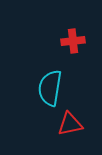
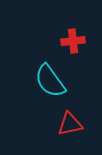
cyan semicircle: moved 7 px up; rotated 45 degrees counterclockwise
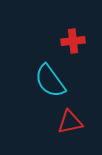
red triangle: moved 2 px up
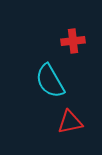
cyan semicircle: rotated 6 degrees clockwise
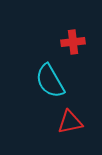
red cross: moved 1 px down
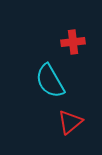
red triangle: rotated 28 degrees counterclockwise
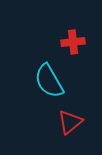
cyan semicircle: moved 1 px left
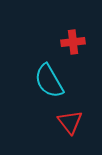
red triangle: rotated 28 degrees counterclockwise
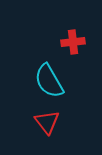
red triangle: moved 23 px left
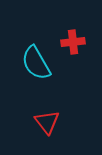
cyan semicircle: moved 13 px left, 18 px up
